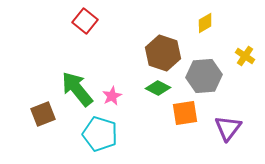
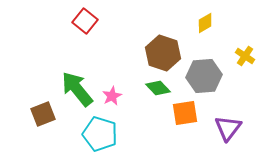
green diamond: rotated 20 degrees clockwise
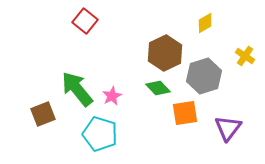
brown hexagon: moved 2 px right; rotated 16 degrees clockwise
gray hexagon: rotated 12 degrees counterclockwise
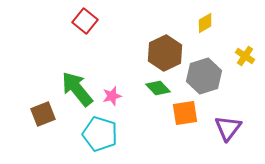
pink star: rotated 12 degrees clockwise
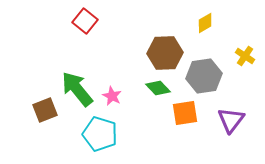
brown hexagon: rotated 24 degrees clockwise
gray hexagon: rotated 8 degrees clockwise
pink star: rotated 30 degrees counterclockwise
brown square: moved 2 px right, 4 px up
purple triangle: moved 3 px right, 8 px up
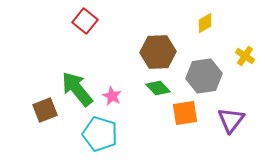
brown hexagon: moved 7 px left, 1 px up
